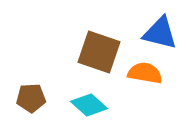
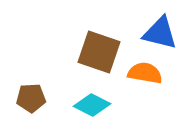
cyan diamond: moved 3 px right; rotated 15 degrees counterclockwise
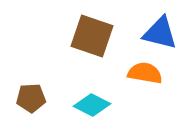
brown square: moved 7 px left, 16 px up
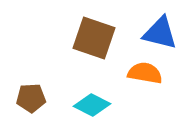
brown square: moved 2 px right, 2 px down
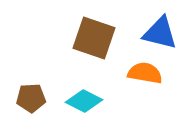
cyan diamond: moved 8 px left, 4 px up
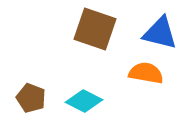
brown square: moved 1 px right, 9 px up
orange semicircle: moved 1 px right
brown pentagon: rotated 24 degrees clockwise
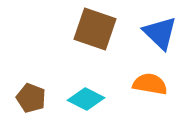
blue triangle: rotated 30 degrees clockwise
orange semicircle: moved 4 px right, 11 px down
cyan diamond: moved 2 px right, 2 px up
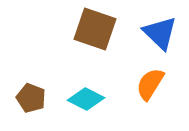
orange semicircle: rotated 68 degrees counterclockwise
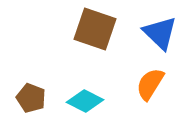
cyan diamond: moved 1 px left, 2 px down
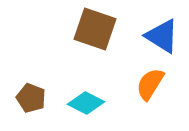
blue triangle: moved 2 px right, 3 px down; rotated 12 degrees counterclockwise
cyan diamond: moved 1 px right, 2 px down
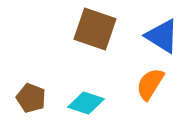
cyan diamond: rotated 9 degrees counterclockwise
